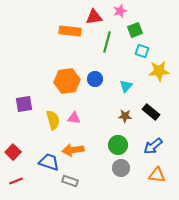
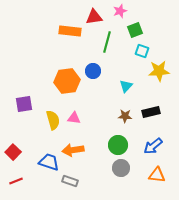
blue circle: moved 2 px left, 8 px up
black rectangle: rotated 54 degrees counterclockwise
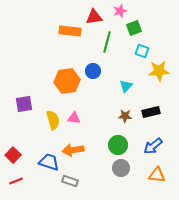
green square: moved 1 px left, 2 px up
red square: moved 3 px down
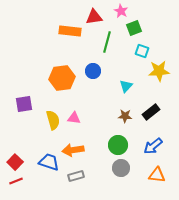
pink star: moved 1 px right; rotated 24 degrees counterclockwise
orange hexagon: moved 5 px left, 3 px up
black rectangle: rotated 24 degrees counterclockwise
red square: moved 2 px right, 7 px down
gray rectangle: moved 6 px right, 5 px up; rotated 35 degrees counterclockwise
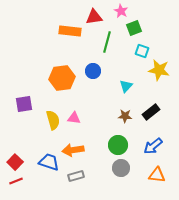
yellow star: moved 1 px up; rotated 15 degrees clockwise
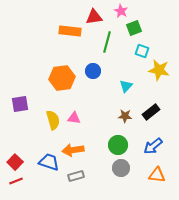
purple square: moved 4 px left
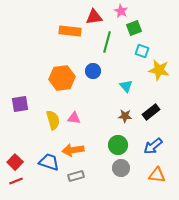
cyan triangle: rotated 24 degrees counterclockwise
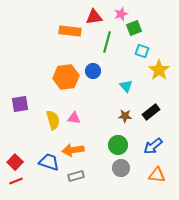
pink star: moved 3 px down; rotated 24 degrees clockwise
yellow star: rotated 25 degrees clockwise
orange hexagon: moved 4 px right, 1 px up
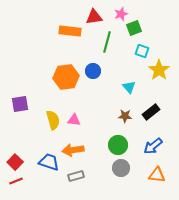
cyan triangle: moved 3 px right, 1 px down
pink triangle: moved 2 px down
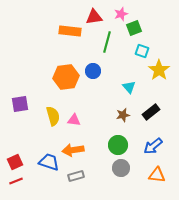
brown star: moved 2 px left, 1 px up; rotated 16 degrees counterclockwise
yellow semicircle: moved 4 px up
red square: rotated 21 degrees clockwise
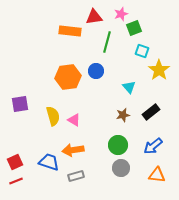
blue circle: moved 3 px right
orange hexagon: moved 2 px right
pink triangle: rotated 24 degrees clockwise
